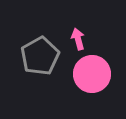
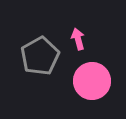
pink circle: moved 7 px down
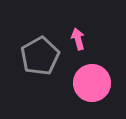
pink circle: moved 2 px down
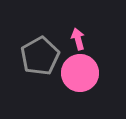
pink circle: moved 12 px left, 10 px up
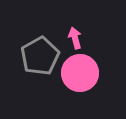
pink arrow: moved 3 px left, 1 px up
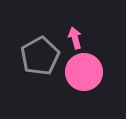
pink circle: moved 4 px right, 1 px up
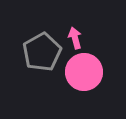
gray pentagon: moved 2 px right, 4 px up
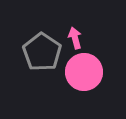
gray pentagon: rotated 9 degrees counterclockwise
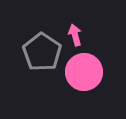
pink arrow: moved 3 px up
